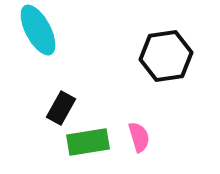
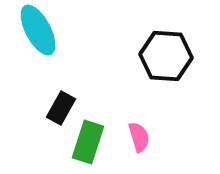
black hexagon: rotated 12 degrees clockwise
green rectangle: rotated 63 degrees counterclockwise
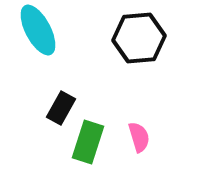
black hexagon: moved 27 px left, 18 px up; rotated 9 degrees counterclockwise
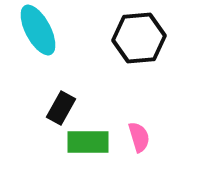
green rectangle: rotated 72 degrees clockwise
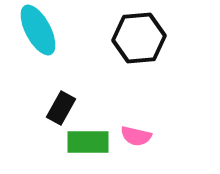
pink semicircle: moved 3 px left, 1 px up; rotated 120 degrees clockwise
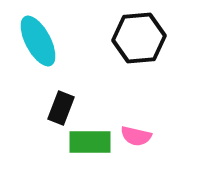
cyan ellipse: moved 11 px down
black rectangle: rotated 8 degrees counterclockwise
green rectangle: moved 2 px right
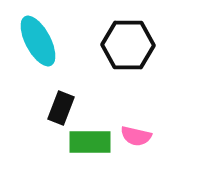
black hexagon: moved 11 px left, 7 px down; rotated 6 degrees clockwise
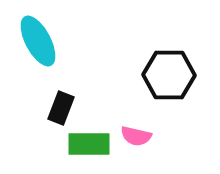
black hexagon: moved 41 px right, 30 px down
green rectangle: moved 1 px left, 2 px down
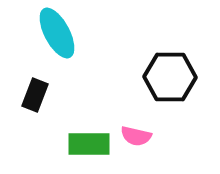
cyan ellipse: moved 19 px right, 8 px up
black hexagon: moved 1 px right, 2 px down
black rectangle: moved 26 px left, 13 px up
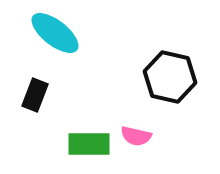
cyan ellipse: moved 2 px left; rotated 24 degrees counterclockwise
black hexagon: rotated 12 degrees clockwise
